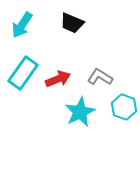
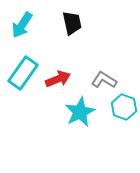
black trapezoid: rotated 125 degrees counterclockwise
gray L-shape: moved 4 px right, 3 px down
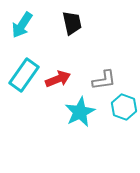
cyan rectangle: moved 1 px right, 2 px down
gray L-shape: rotated 140 degrees clockwise
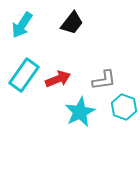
black trapezoid: rotated 50 degrees clockwise
